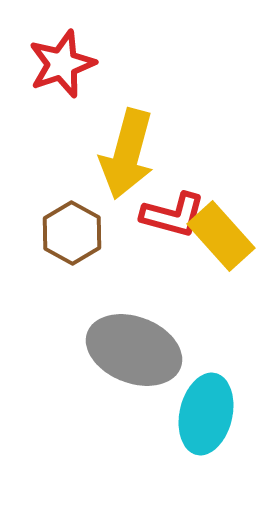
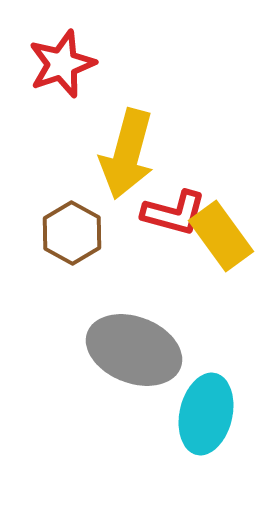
red L-shape: moved 1 px right, 2 px up
yellow rectangle: rotated 6 degrees clockwise
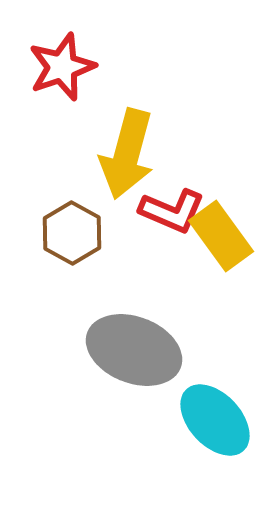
red star: moved 3 px down
red L-shape: moved 2 px left, 2 px up; rotated 8 degrees clockwise
cyan ellipse: moved 9 px right, 6 px down; rotated 56 degrees counterclockwise
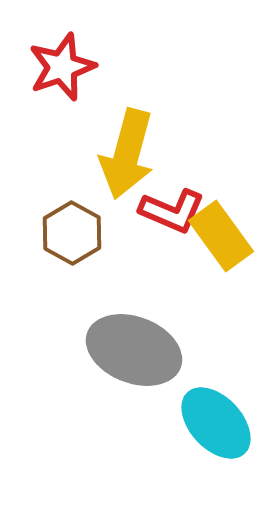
cyan ellipse: moved 1 px right, 3 px down
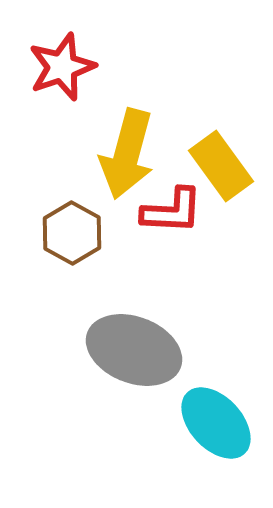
red L-shape: rotated 20 degrees counterclockwise
yellow rectangle: moved 70 px up
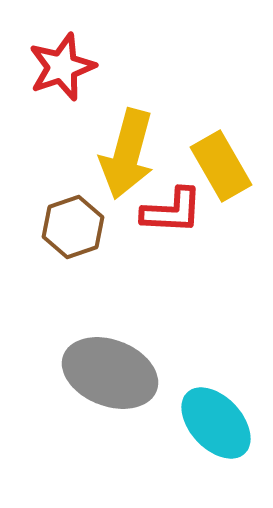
yellow rectangle: rotated 6 degrees clockwise
brown hexagon: moved 1 px right, 6 px up; rotated 12 degrees clockwise
gray ellipse: moved 24 px left, 23 px down
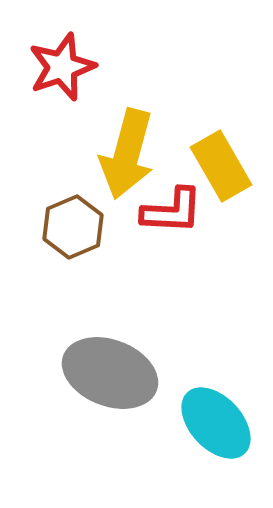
brown hexagon: rotated 4 degrees counterclockwise
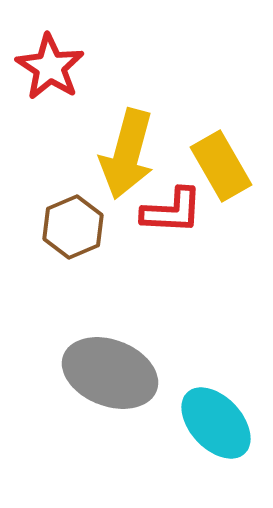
red star: moved 12 px left; rotated 20 degrees counterclockwise
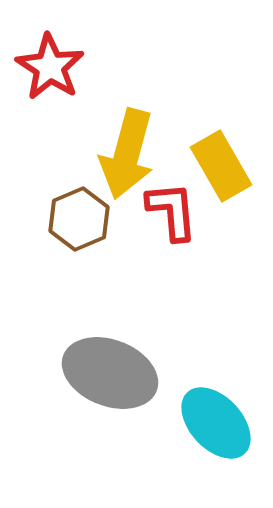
red L-shape: rotated 98 degrees counterclockwise
brown hexagon: moved 6 px right, 8 px up
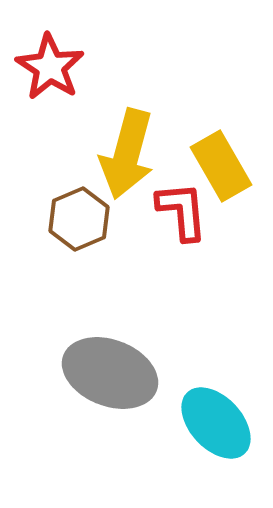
red L-shape: moved 10 px right
